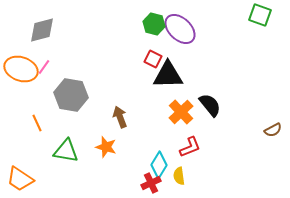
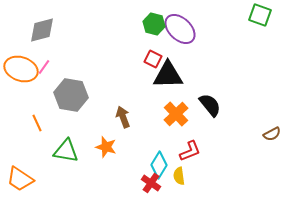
orange cross: moved 5 px left, 2 px down
brown arrow: moved 3 px right
brown semicircle: moved 1 px left, 4 px down
red L-shape: moved 4 px down
red cross: rotated 30 degrees counterclockwise
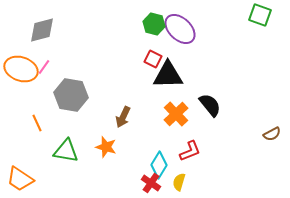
brown arrow: rotated 135 degrees counterclockwise
yellow semicircle: moved 6 px down; rotated 24 degrees clockwise
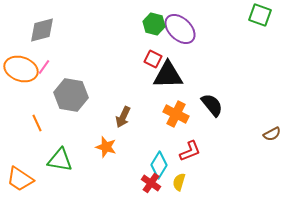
black semicircle: moved 2 px right
orange cross: rotated 20 degrees counterclockwise
green triangle: moved 6 px left, 9 px down
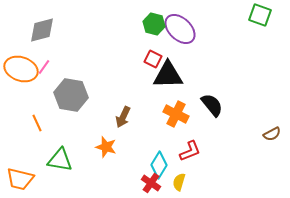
orange trapezoid: rotated 20 degrees counterclockwise
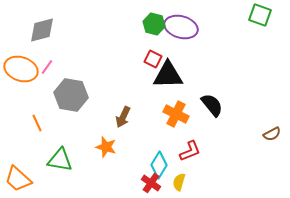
purple ellipse: moved 1 px right, 2 px up; rotated 28 degrees counterclockwise
pink line: moved 3 px right
orange trapezoid: moved 2 px left; rotated 28 degrees clockwise
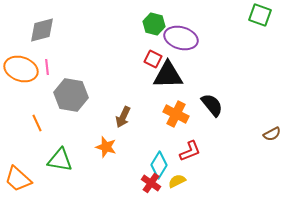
purple ellipse: moved 11 px down
pink line: rotated 42 degrees counterclockwise
yellow semicircle: moved 2 px left, 1 px up; rotated 48 degrees clockwise
